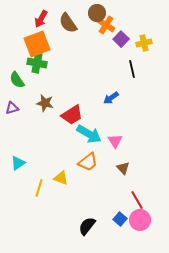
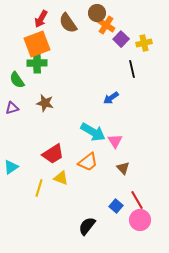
green cross: rotated 12 degrees counterclockwise
red trapezoid: moved 19 px left, 39 px down
cyan arrow: moved 4 px right, 2 px up
cyan triangle: moved 7 px left, 4 px down
blue square: moved 4 px left, 13 px up
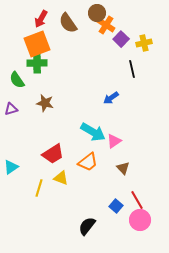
purple triangle: moved 1 px left, 1 px down
pink triangle: moved 1 px left; rotated 28 degrees clockwise
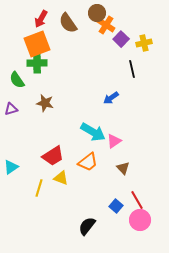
red trapezoid: moved 2 px down
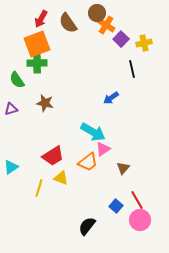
pink triangle: moved 11 px left, 8 px down
brown triangle: rotated 24 degrees clockwise
